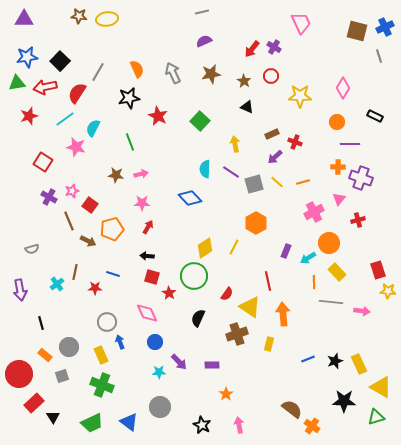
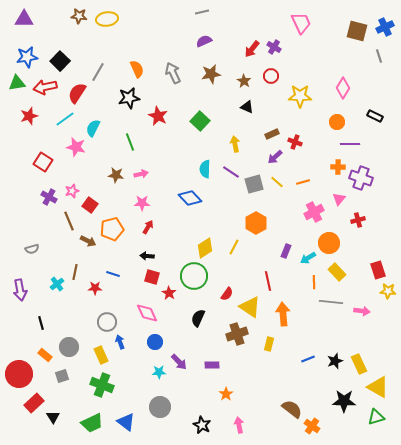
yellow triangle at (381, 387): moved 3 px left
blue triangle at (129, 422): moved 3 px left
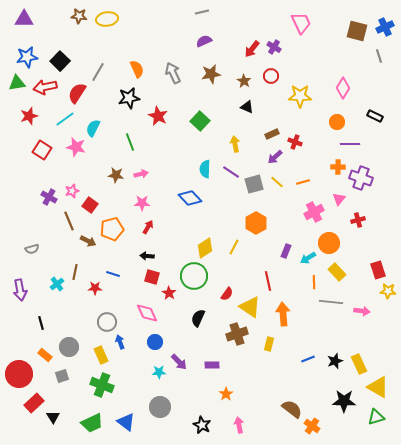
red square at (43, 162): moved 1 px left, 12 px up
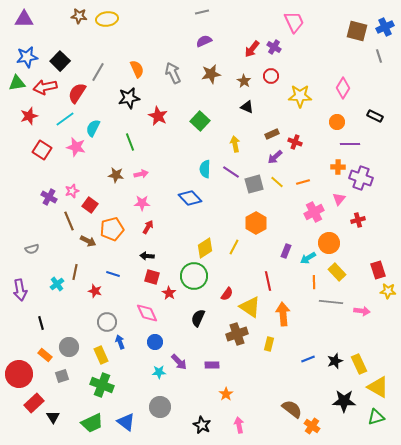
pink trapezoid at (301, 23): moved 7 px left, 1 px up
red star at (95, 288): moved 3 px down; rotated 16 degrees clockwise
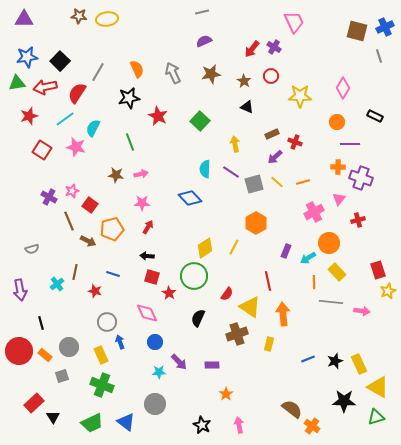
yellow star at (388, 291): rotated 28 degrees counterclockwise
red circle at (19, 374): moved 23 px up
gray circle at (160, 407): moved 5 px left, 3 px up
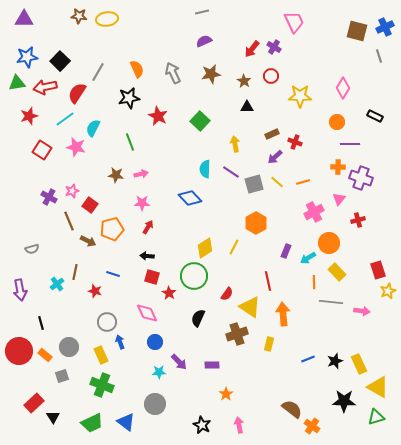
black triangle at (247, 107): rotated 24 degrees counterclockwise
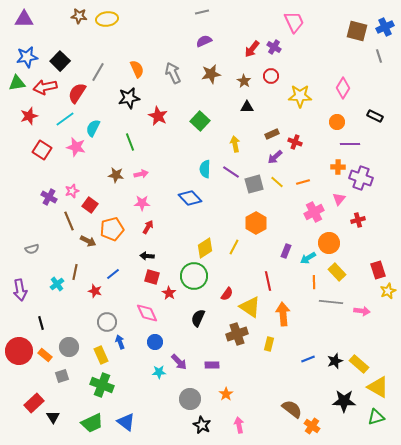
blue line at (113, 274): rotated 56 degrees counterclockwise
yellow rectangle at (359, 364): rotated 24 degrees counterclockwise
gray circle at (155, 404): moved 35 px right, 5 px up
